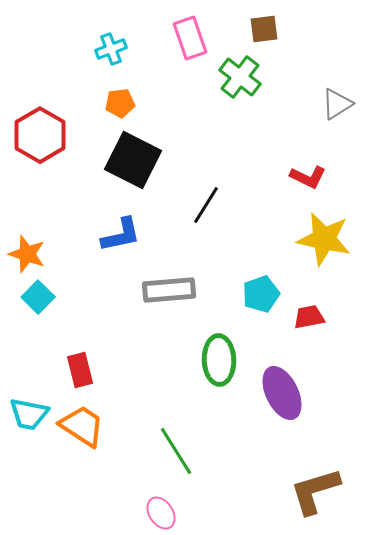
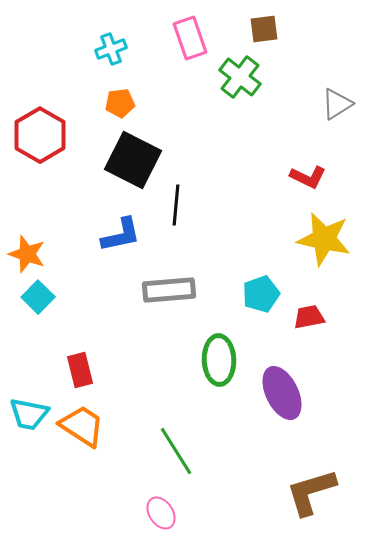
black line: moved 30 px left; rotated 27 degrees counterclockwise
brown L-shape: moved 4 px left, 1 px down
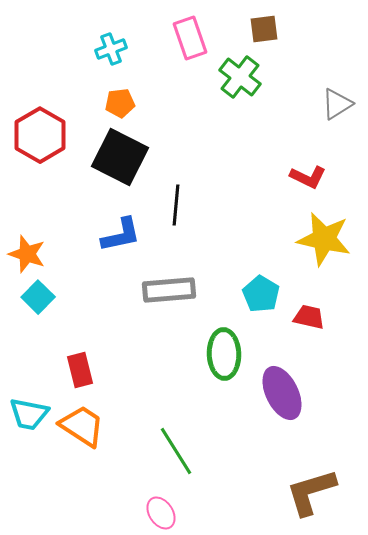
black square: moved 13 px left, 3 px up
cyan pentagon: rotated 21 degrees counterclockwise
red trapezoid: rotated 24 degrees clockwise
green ellipse: moved 5 px right, 6 px up
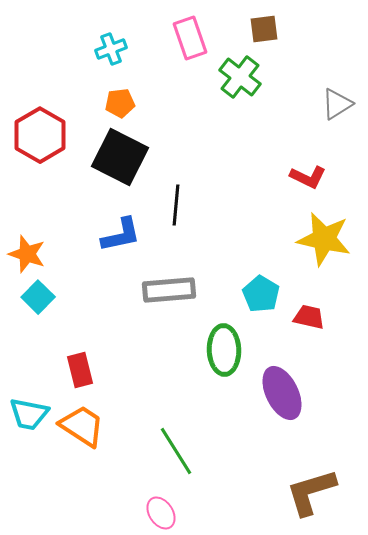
green ellipse: moved 4 px up
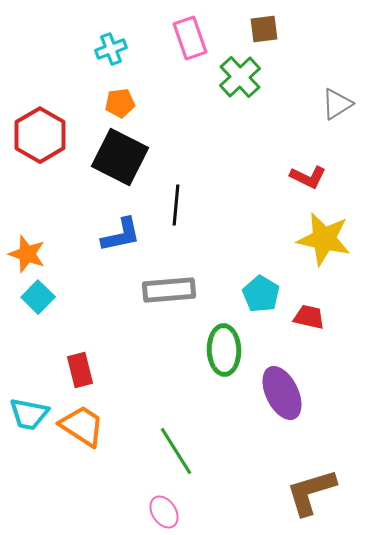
green cross: rotated 9 degrees clockwise
pink ellipse: moved 3 px right, 1 px up
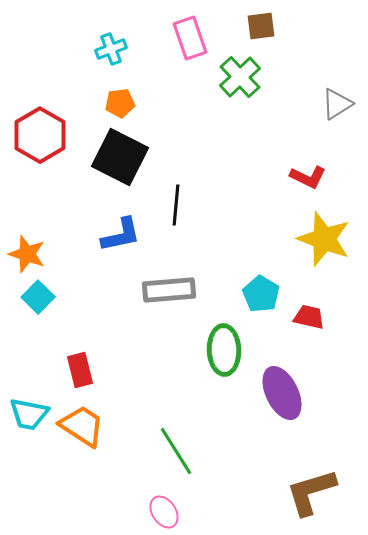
brown square: moved 3 px left, 3 px up
yellow star: rotated 8 degrees clockwise
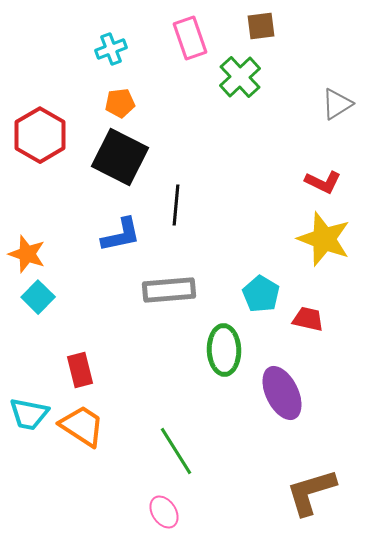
red L-shape: moved 15 px right, 5 px down
red trapezoid: moved 1 px left, 2 px down
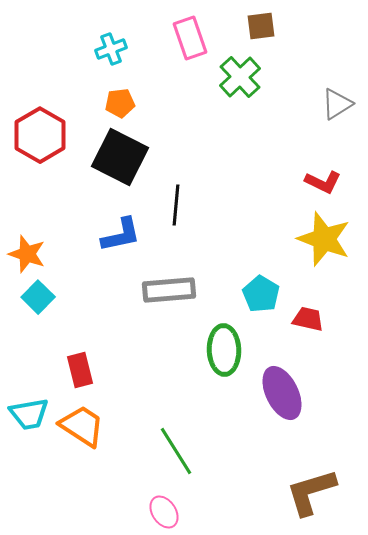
cyan trapezoid: rotated 21 degrees counterclockwise
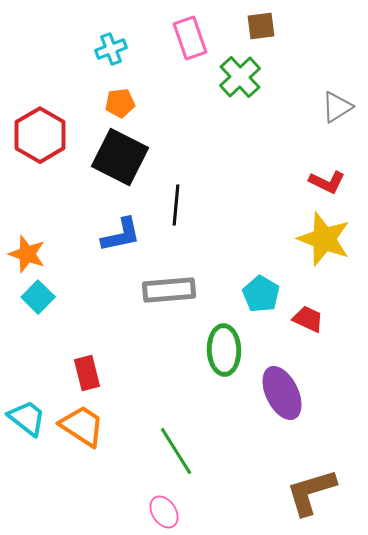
gray triangle: moved 3 px down
red L-shape: moved 4 px right
red trapezoid: rotated 12 degrees clockwise
red rectangle: moved 7 px right, 3 px down
cyan trapezoid: moved 2 px left, 4 px down; rotated 132 degrees counterclockwise
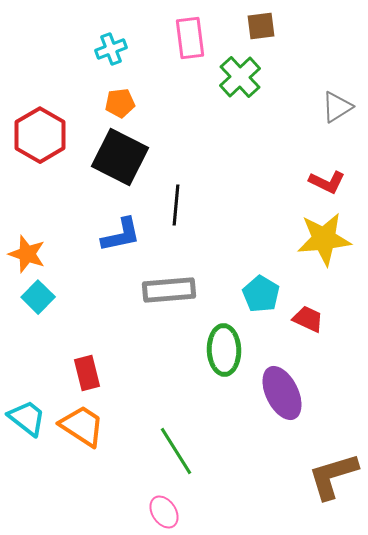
pink rectangle: rotated 12 degrees clockwise
yellow star: rotated 26 degrees counterclockwise
brown L-shape: moved 22 px right, 16 px up
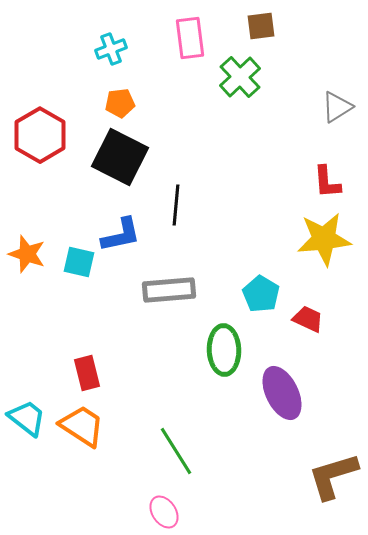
red L-shape: rotated 60 degrees clockwise
cyan square: moved 41 px right, 35 px up; rotated 32 degrees counterclockwise
